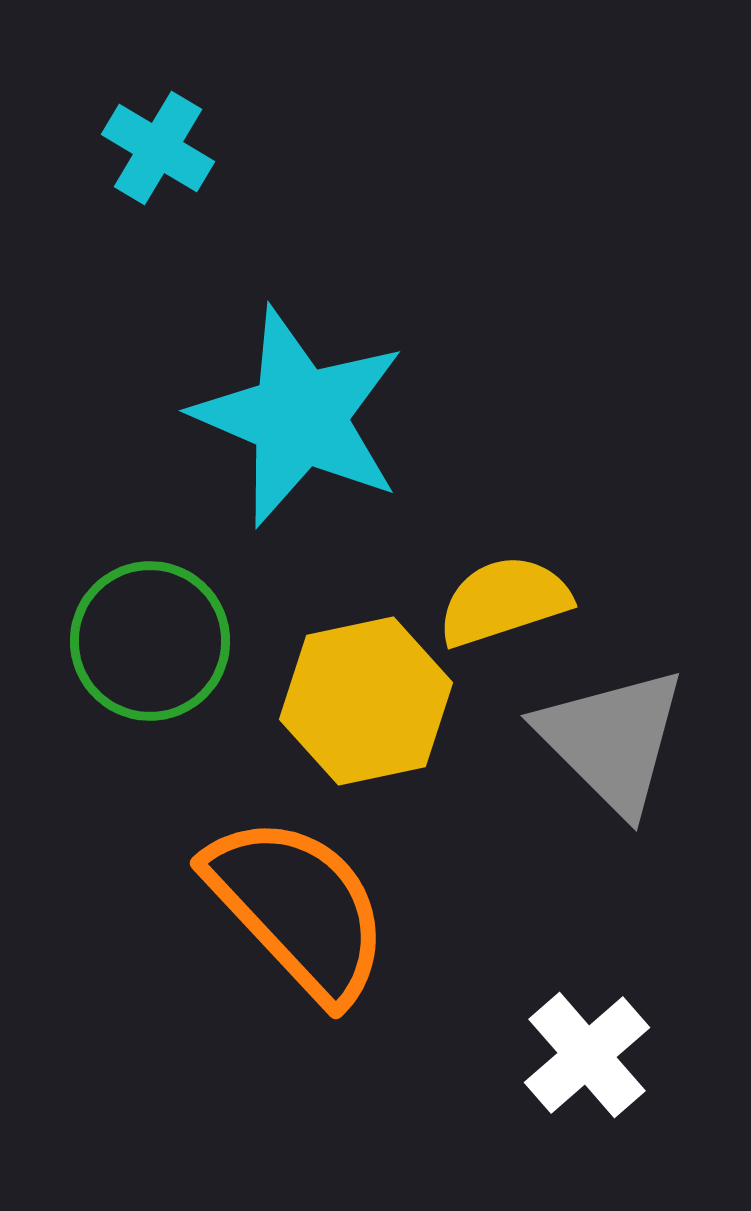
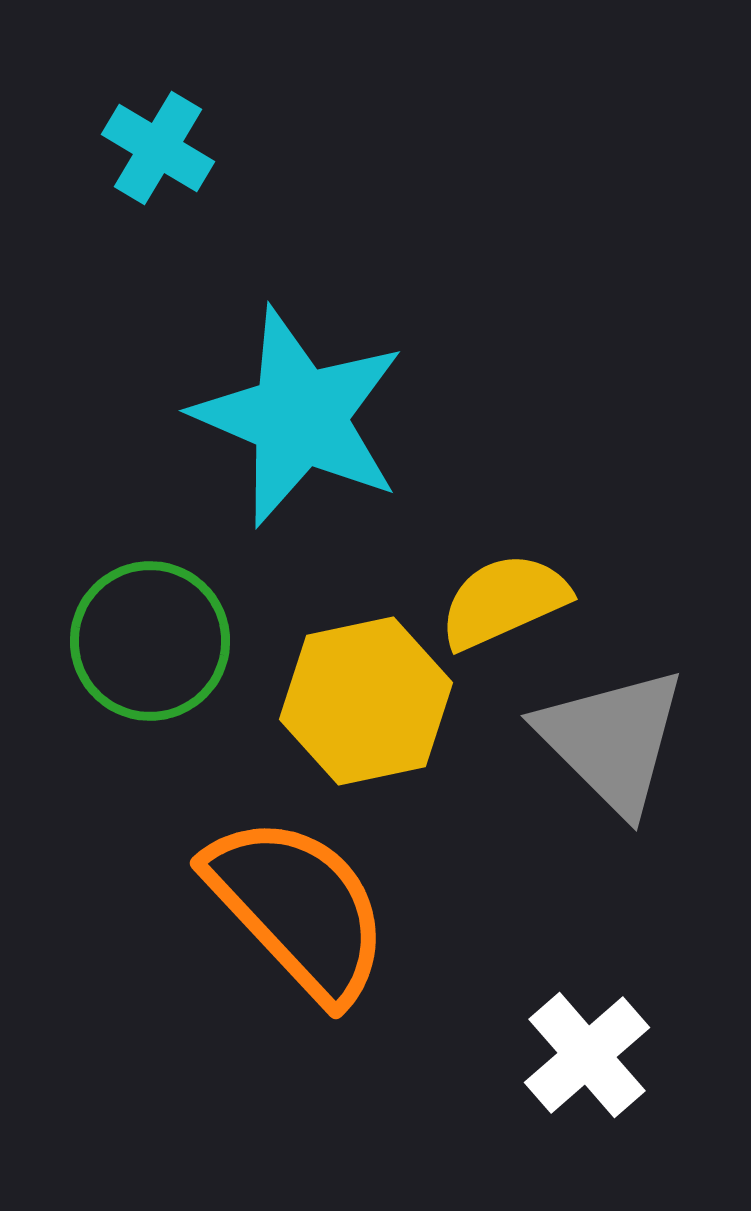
yellow semicircle: rotated 6 degrees counterclockwise
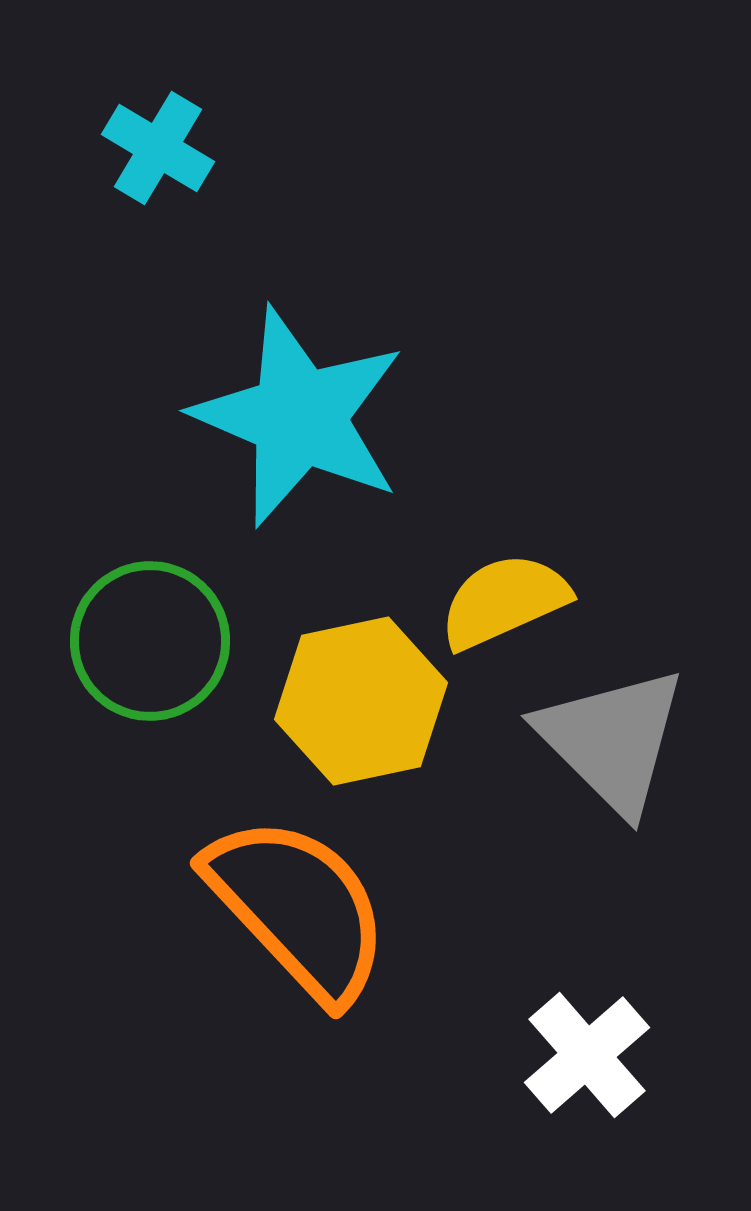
yellow hexagon: moved 5 px left
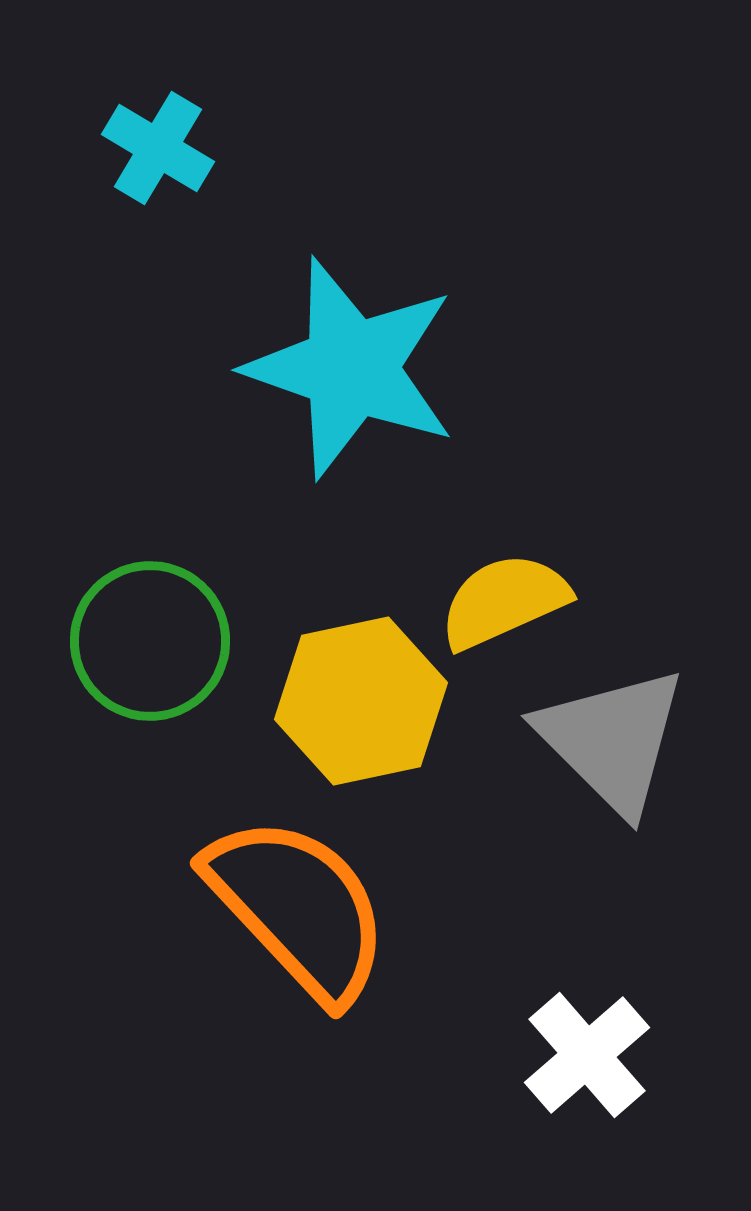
cyan star: moved 52 px right, 49 px up; rotated 4 degrees counterclockwise
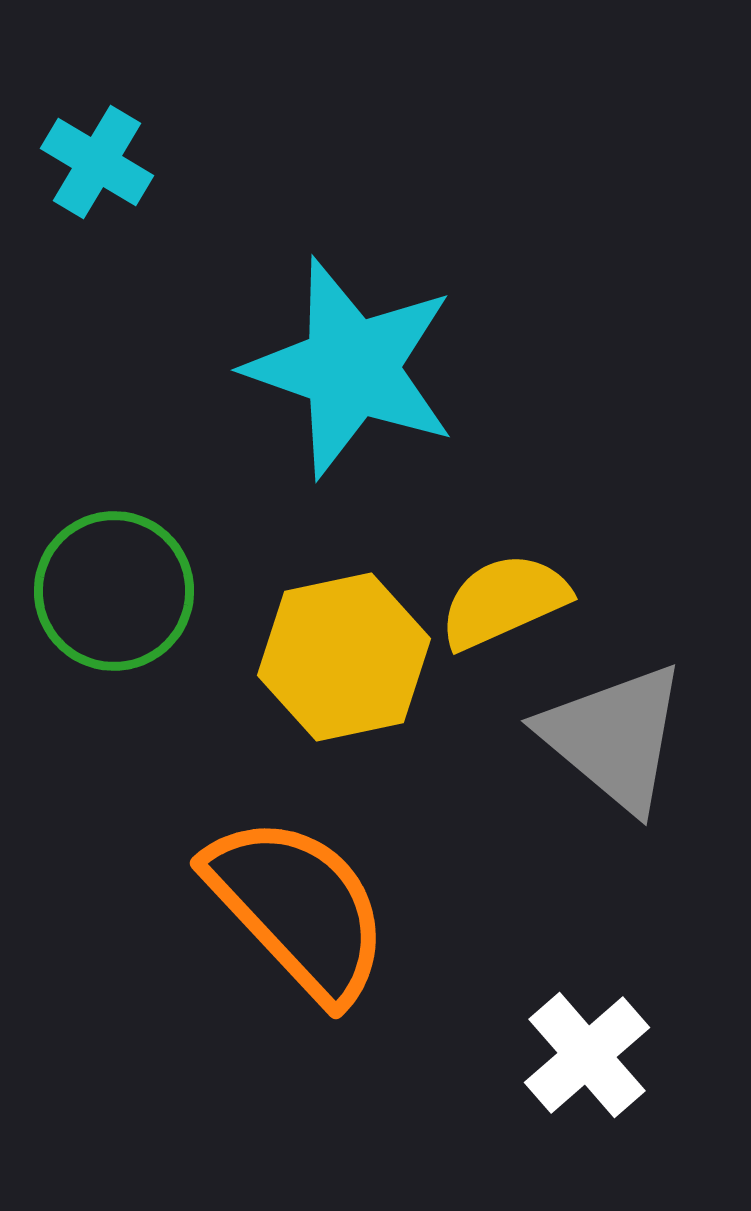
cyan cross: moved 61 px left, 14 px down
green circle: moved 36 px left, 50 px up
yellow hexagon: moved 17 px left, 44 px up
gray triangle: moved 2 px right, 3 px up; rotated 5 degrees counterclockwise
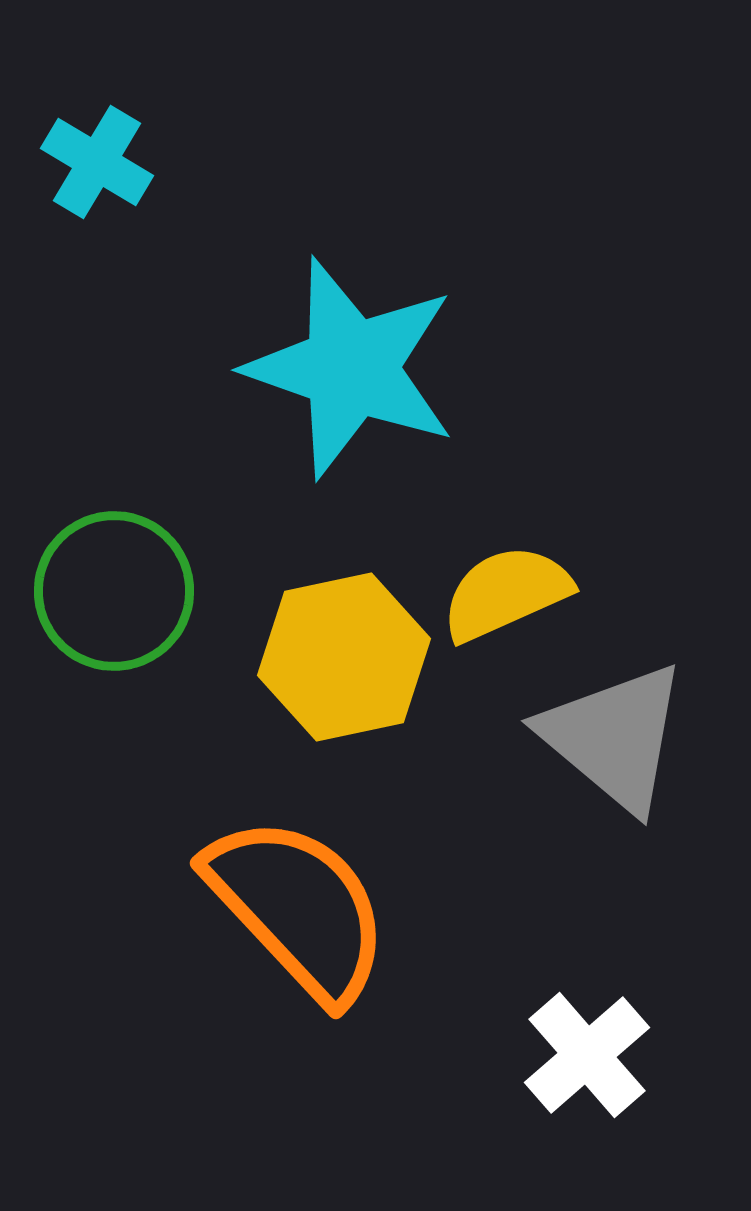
yellow semicircle: moved 2 px right, 8 px up
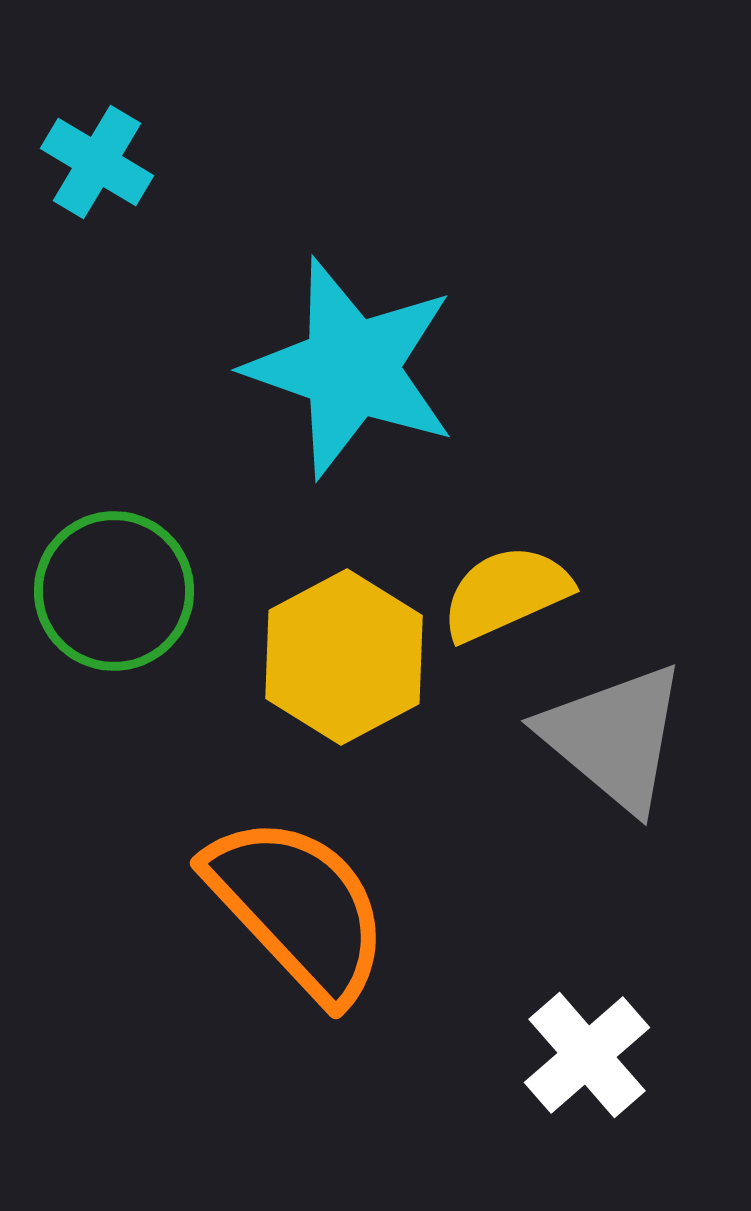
yellow hexagon: rotated 16 degrees counterclockwise
